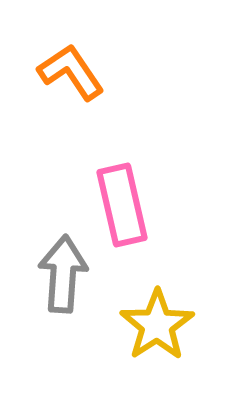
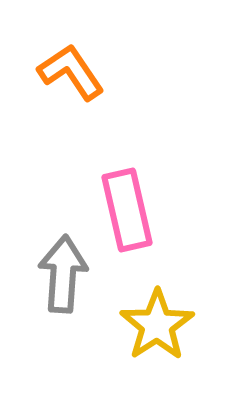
pink rectangle: moved 5 px right, 5 px down
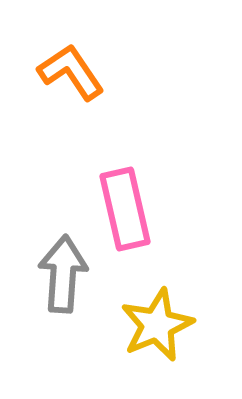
pink rectangle: moved 2 px left, 1 px up
yellow star: rotated 10 degrees clockwise
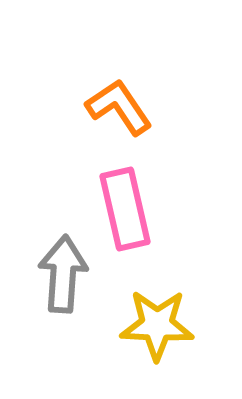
orange L-shape: moved 48 px right, 35 px down
yellow star: rotated 26 degrees clockwise
